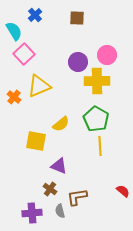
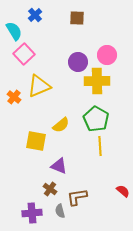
yellow semicircle: moved 1 px down
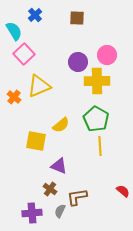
gray semicircle: rotated 40 degrees clockwise
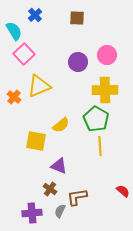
yellow cross: moved 8 px right, 9 px down
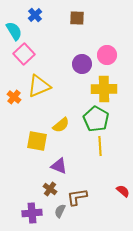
purple circle: moved 4 px right, 2 px down
yellow cross: moved 1 px left, 1 px up
yellow square: moved 1 px right
